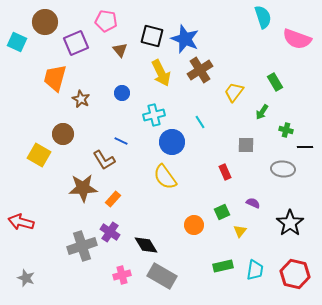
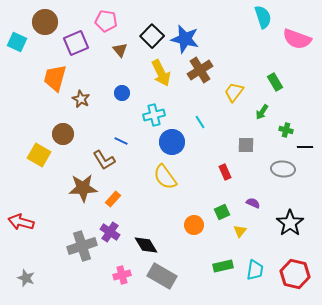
black square at (152, 36): rotated 30 degrees clockwise
blue star at (185, 39): rotated 8 degrees counterclockwise
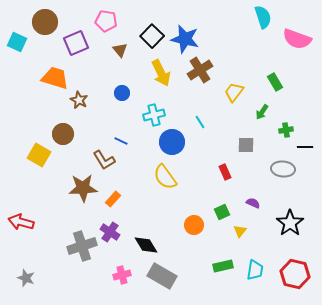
orange trapezoid at (55, 78): rotated 92 degrees clockwise
brown star at (81, 99): moved 2 px left, 1 px down
green cross at (286, 130): rotated 24 degrees counterclockwise
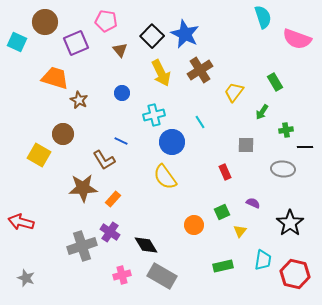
blue star at (185, 39): moved 5 px up; rotated 12 degrees clockwise
cyan trapezoid at (255, 270): moved 8 px right, 10 px up
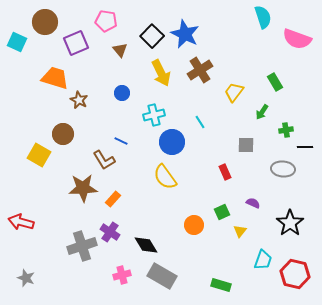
cyan trapezoid at (263, 260): rotated 10 degrees clockwise
green rectangle at (223, 266): moved 2 px left, 19 px down; rotated 30 degrees clockwise
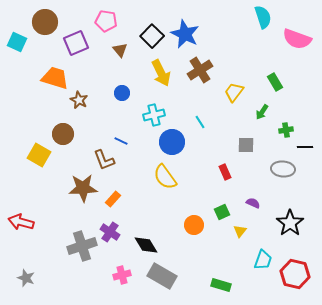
brown L-shape at (104, 160): rotated 10 degrees clockwise
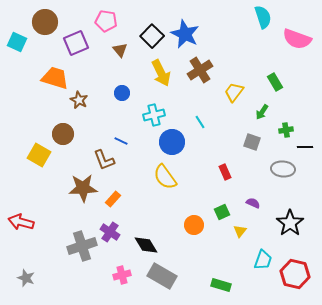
gray square at (246, 145): moved 6 px right, 3 px up; rotated 18 degrees clockwise
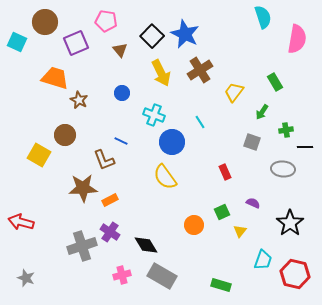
pink semicircle at (297, 39): rotated 100 degrees counterclockwise
cyan cross at (154, 115): rotated 35 degrees clockwise
brown circle at (63, 134): moved 2 px right, 1 px down
orange rectangle at (113, 199): moved 3 px left, 1 px down; rotated 21 degrees clockwise
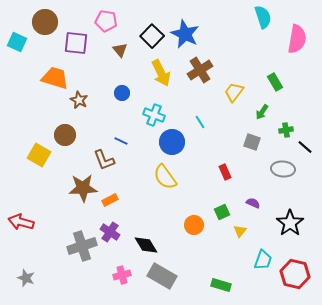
purple square at (76, 43): rotated 30 degrees clockwise
black line at (305, 147): rotated 42 degrees clockwise
